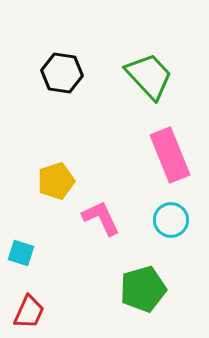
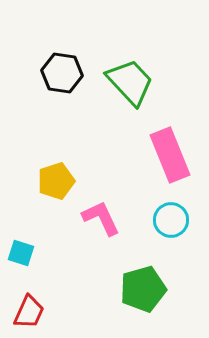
green trapezoid: moved 19 px left, 6 px down
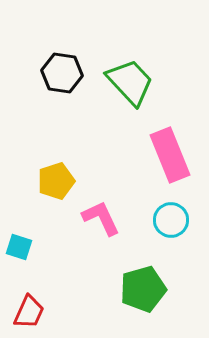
cyan square: moved 2 px left, 6 px up
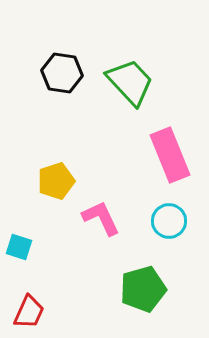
cyan circle: moved 2 px left, 1 px down
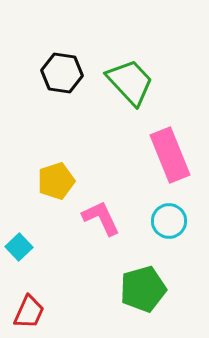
cyan square: rotated 28 degrees clockwise
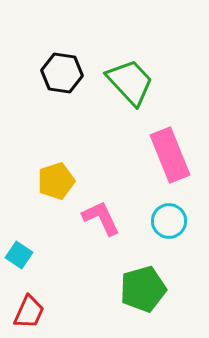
cyan square: moved 8 px down; rotated 12 degrees counterclockwise
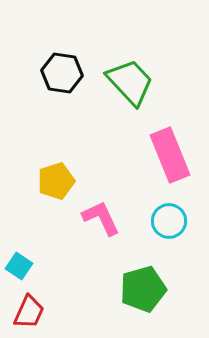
cyan square: moved 11 px down
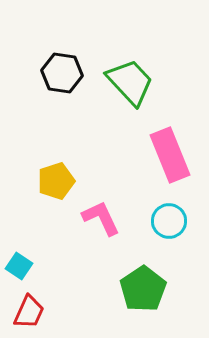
green pentagon: rotated 18 degrees counterclockwise
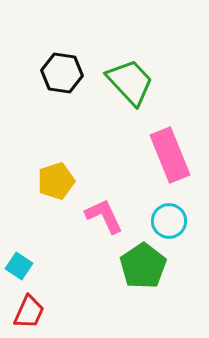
pink L-shape: moved 3 px right, 2 px up
green pentagon: moved 23 px up
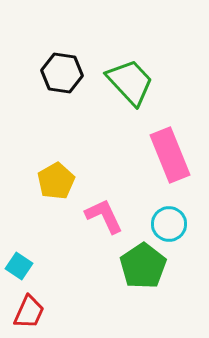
yellow pentagon: rotated 12 degrees counterclockwise
cyan circle: moved 3 px down
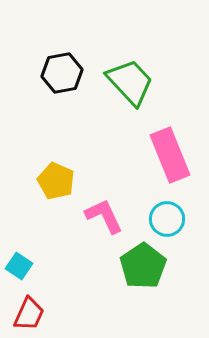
black hexagon: rotated 18 degrees counterclockwise
yellow pentagon: rotated 18 degrees counterclockwise
cyan circle: moved 2 px left, 5 px up
red trapezoid: moved 2 px down
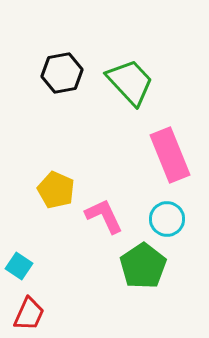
yellow pentagon: moved 9 px down
